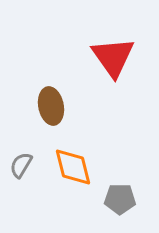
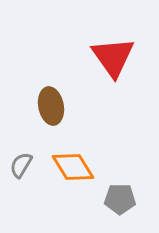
orange diamond: rotated 18 degrees counterclockwise
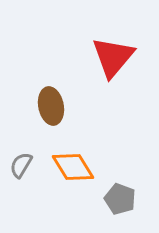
red triangle: rotated 15 degrees clockwise
gray pentagon: rotated 20 degrees clockwise
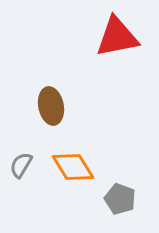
red triangle: moved 4 px right, 20 px up; rotated 39 degrees clockwise
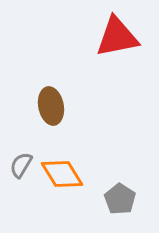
orange diamond: moved 11 px left, 7 px down
gray pentagon: rotated 12 degrees clockwise
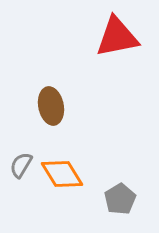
gray pentagon: rotated 8 degrees clockwise
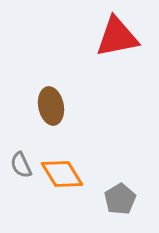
gray semicircle: rotated 56 degrees counterclockwise
